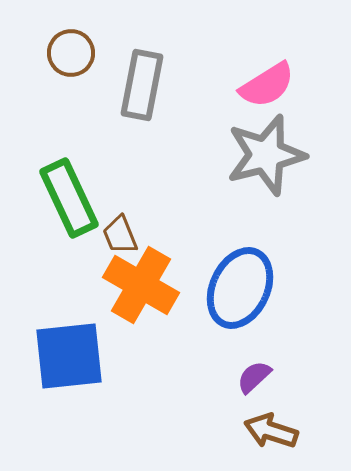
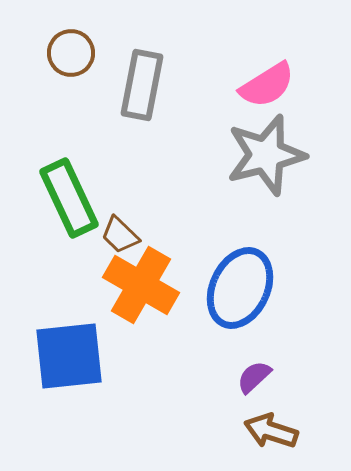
brown trapezoid: rotated 24 degrees counterclockwise
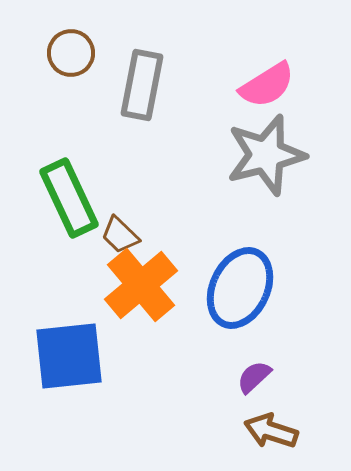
orange cross: rotated 20 degrees clockwise
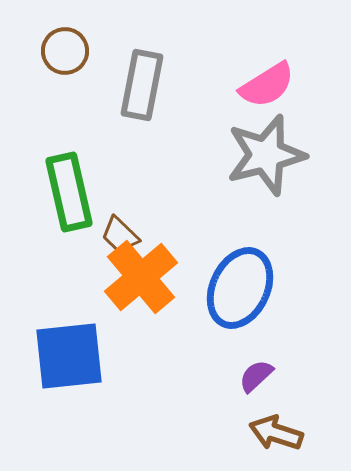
brown circle: moved 6 px left, 2 px up
green rectangle: moved 6 px up; rotated 12 degrees clockwise
orange cross: moved 8 px up
purple semicircle: moved 2 px right, 1 px up
brown arrow: moved 5 px right, 2 px down
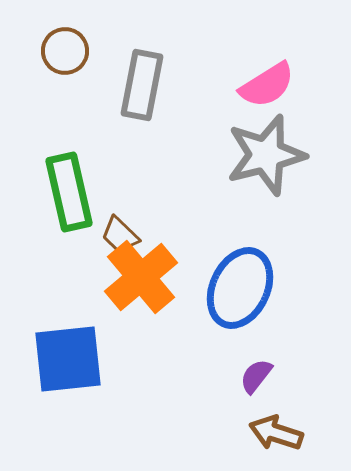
blue square: moved 1 px left, 3 px down
purple semicircle: rotated 9 degrees counterclockwise
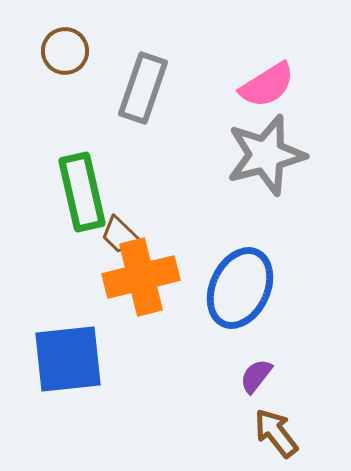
gray rectangle: moved 1 px right, 3 px down; rotated 8 degrees clockwise
green rectangle: moved 13 px right
orange cross: rotated 26 degrees clockwise
brown arrow: rotated 34 degrees clockwise
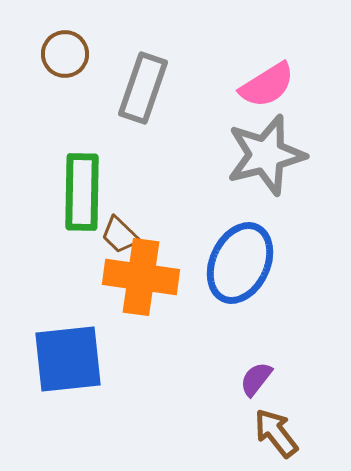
brown circle: moved 3 px down
green rectangle: rotated 14 degrees clockwise
orange cross: rotated 22 degrees clockwise
blue ellipse: moved 25 px up
purple semicircle: moved 3 px down
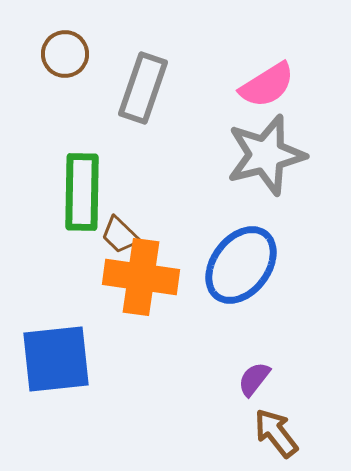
blue ellipse: moved 1 px right, 2 px down; rotated 12 degrees clockwise
blue square: moved 12 px left
purple semicircle: moved 2 px left
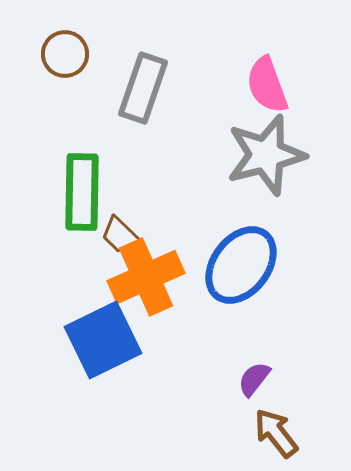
pink semicircle: rotated 102 degrees clockwise
orange cross: moved 5 px right; rotated 32 degrees counterclockwise
blue square: moved 47 px right, 19 px up; rotated 20 degrees counterclockwise
